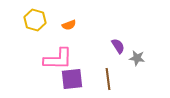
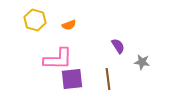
gray star: moved 5 px right, 4 px down
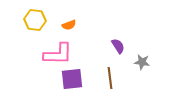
yellow hexagon: rotated 10 degrees counterclockwise
pink L-shape: moved 5 px up
brown line: moved 2 px right, 1 px up
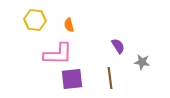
orange semicircle: rotated 96 degrees clockwise
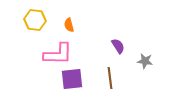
gray star: moved 3 px right, 1 px up
